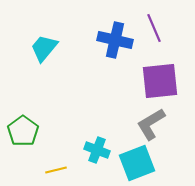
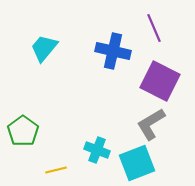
blue cross: moved 2 px left, 11 px down
purple square: rotated 33 degrees clockwise
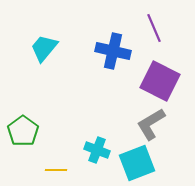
yellow line: rotated 15 degrees clockwise
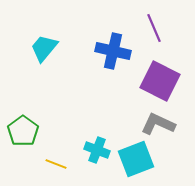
gray L-shape: moved 7 px right; rotated 56 degrees clockwise
cyan square: moved 1 px left, 4 px up
yellow line: moved 6 px up; rotated 20 degrees clockwise
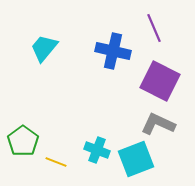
green pentagon: moved 10 px down
yellow line: moved 2 px up
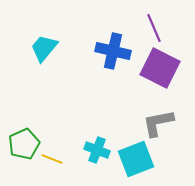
purple square: moved 13 px up
gray L-shape: moved 1 px up; rotated 36 degrees counterclockwise
green pentagon: moved 1 px right, 3 px down; rotated 12 degrees clockwise
yellow line: moved 4 px left, 3 px up
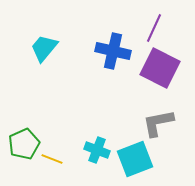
purple line: rotated 48 degrees clockwise
cyan square: moved 1 px left
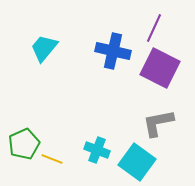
cyan square: moved 2 px right, 3 px down; rotated 33 degrees counterclockwise
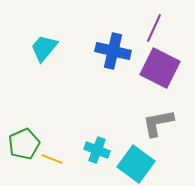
cyan square: moved 1 px left, 2 px down
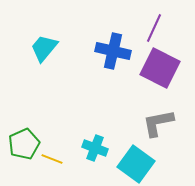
cyan cross: moved 2 px left, 2 px up
